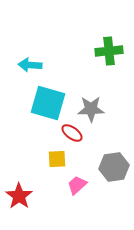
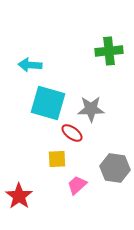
gray hexagon: moved 1 px right, 1 px down; rotated 16 degrees clockwise
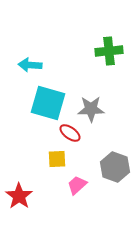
red ellipse: moved 2 px left
gray hexagon: moved 1 px up; rotated 12 degrees clockwise
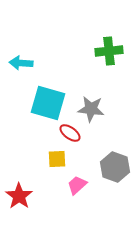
cyan arrow: moved 9 px left, 2 px up
gray star: rotated 8 degrees clockwise
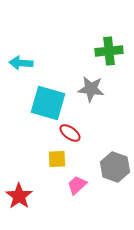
gray star: moved 20 px up
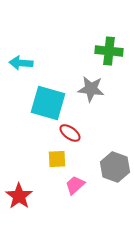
green cross: rotated 12 degrees clockwise
pink trapezoid: moved 2 px left
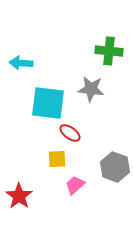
cyan square: rotated 9 degrees counterclockwise
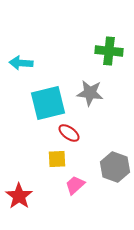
gray star: moved 1 px left, 4 px down
cyan square: rotated 21 degrees counterclockwise
red ellipse: moved 1 px left
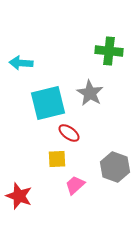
gray star: rotated 24 degrees clockwise
red star: rotated 16 degrees counterclockwise
